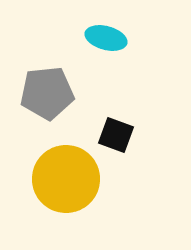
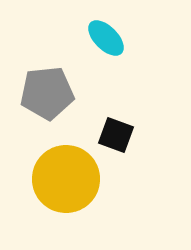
cyan ellipse: rotated 30 degrees clockwise
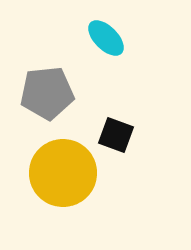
yellow circle: moved 3 px left, 6 px up
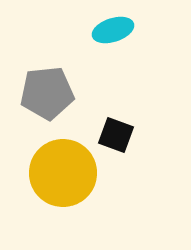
cyan ellipse: moved 7 px right, 8 px up; rotated 63 degrees counterclockwise
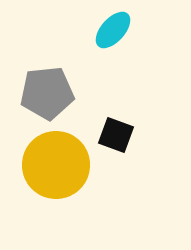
cyan ellipse: rotated 30 degrees counterclockwise
yellow circle: moved 7 px left, 8 px up
